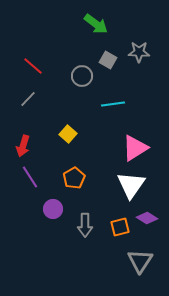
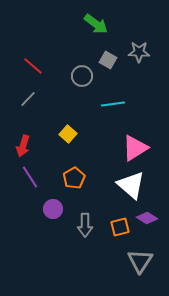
white triangle: rotated 24 degrees counterclockwise
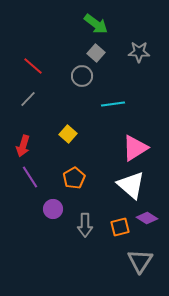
gray square: moved 12 px left, 7 px up; rotated 12 degrees clockwise
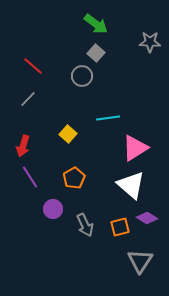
gray star: moved 11 px right, 10 px up
cyan line: moved 5 px left, 14 px down
gray arrow: rotated 25 degrees counterclockwise
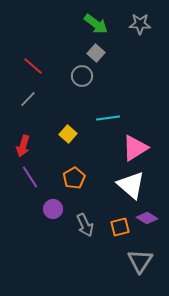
gray star: moved 10 px left, 18 px up
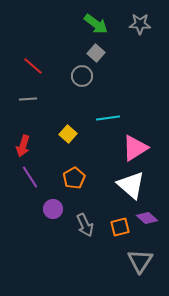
gray line: rotated 42 degrees clockwise
purple diamond: rotated 10 degrees clockwise
